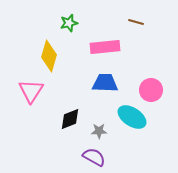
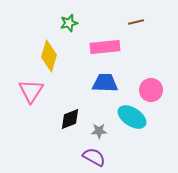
brown line: rotated 28 degrees counterclockwise
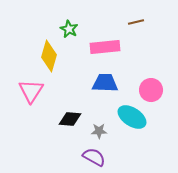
green star: moved 6 px down; rotated 30 degrees counterclockwise
black diamond: rotated 25 degrees clockwise
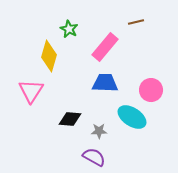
pink rectangle: rotated 44 degrees counterclockwise
